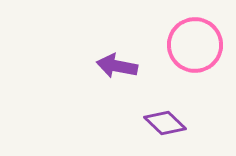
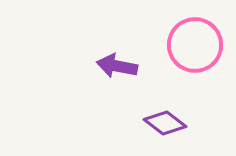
purple diamond: rotated 6 degrees counterclockwise
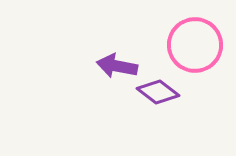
purple diamond: moved 7 px left, 31 px up
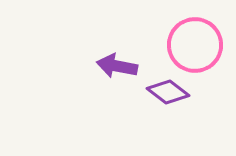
purple diamond: moved 10 px right
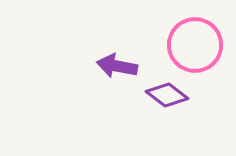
purple diamond: moved 1 px left, 3 px down
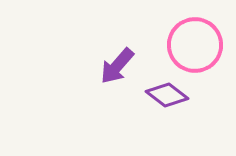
purple arrow: rotated 60 degrees counterclockwise
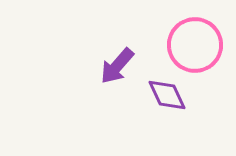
purple diamond: rotated 27 degrees clockwise
